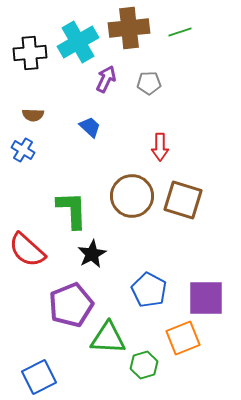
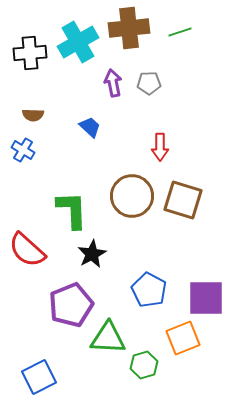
purple arrow: moved 7 px right, 4 px down; rotated 36 degrees counterclockwise
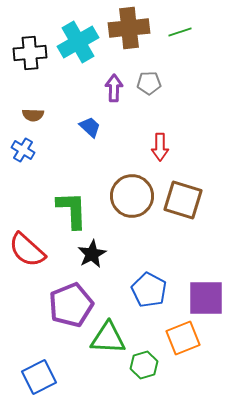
purple arrow: moved 1 px right, 5 px down; rotated 12 degrees clockwise
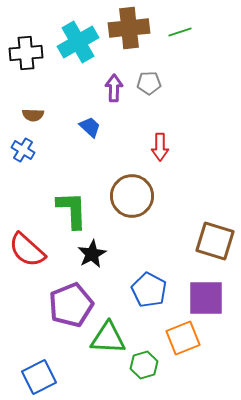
black cross: moved 4 px left
brown square: moved 32 px right, 41 px down
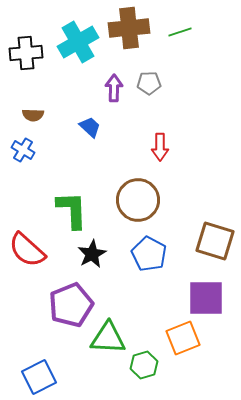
brown circle: moved 6 px right, 4 px down
blue pentagon: moved 36 px up
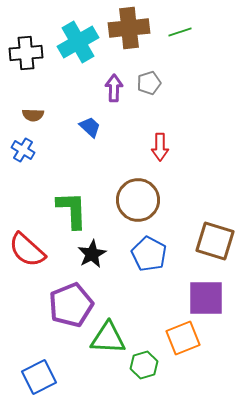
gray pentagon: rotated 15 degrees counterclockwise
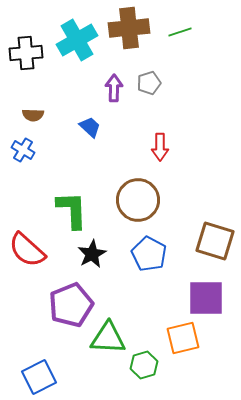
cyan cross: moved 1 px left, 2 px up
orange square: rotated 8 degrees clockwise
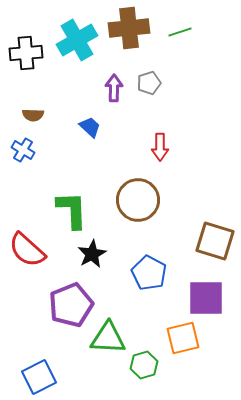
blue pentagon: moved 19 px down
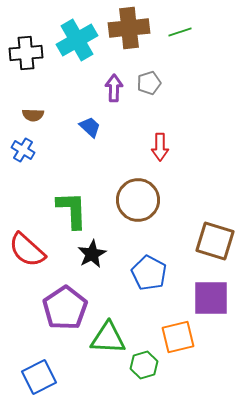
purple square: moved 5 px right
purple pentagon: moved 6 px left, 3 px down; rotated 12 degrees counterclockwise
orange square: moved 5 px left, 1 px up
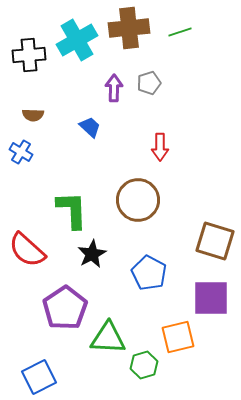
black cross: moved 3 px right, 2 px down
blue cross: moved 2 px left, 2 px down
